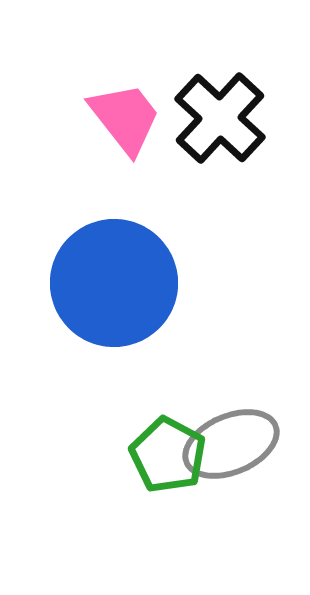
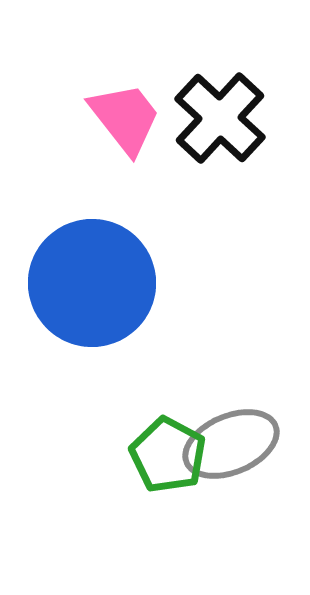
blue circle: moved 22 px left
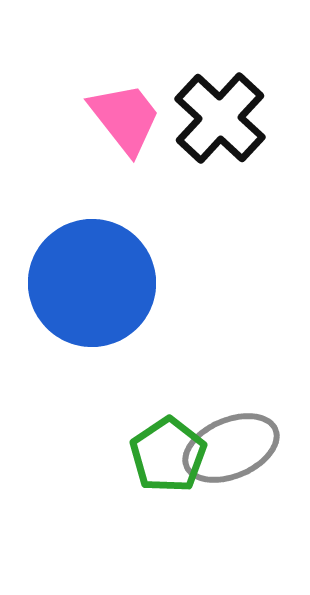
gray ellipse: moved 4 px down
green pentagon: rotated 10 degrees clockwise
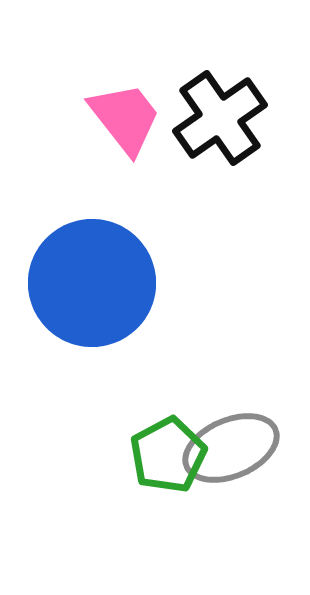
black cross: rotated 12 degrees clockwise
green pentagon: rotated 6 degrees clockwise
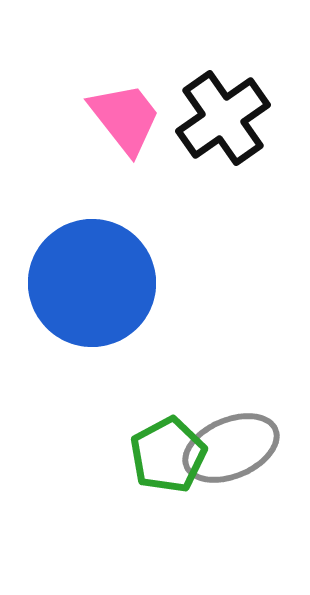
black cross: moved 3 px right
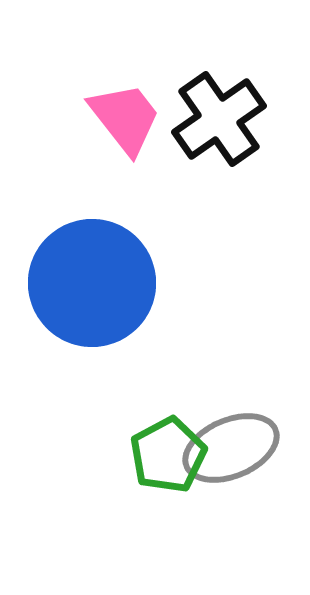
black cross: moved 4 px left, 1 px down
